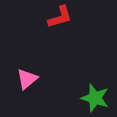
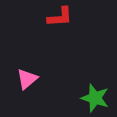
red L-shape: rotated 12 degrees clockwise
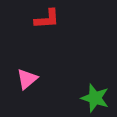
red L-shape: moved 13 px left, 2 px down
